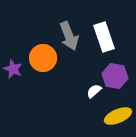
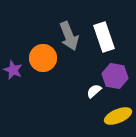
purple star: moved 1 px down
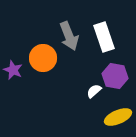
yellow ellipse: moved 1 px down
